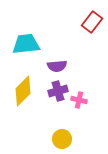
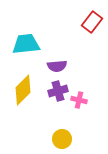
yellow diamond: moved 1 px up
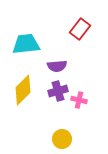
red rectangle: moved 12 px left, 7 px down
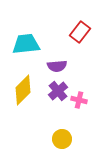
red rectangle: moved 3 px down
purple cross: rotated 24 degrees counterclockwise
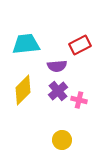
red rectangle: moved 13 px down; rotated 25 degrees clockwise
yellow circle: moved 1 px down
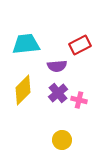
purple cross: moved 2 px down
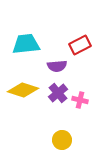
yellow diamond: rotated 64 degrees clockwise
pink cross: moved 1 px right
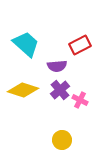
cyan trapezoid: rotated 48 degrees clockwise
purple cross: moved 2 px right, 3 px up
pink cross: rotated 14 degrees clockwise
